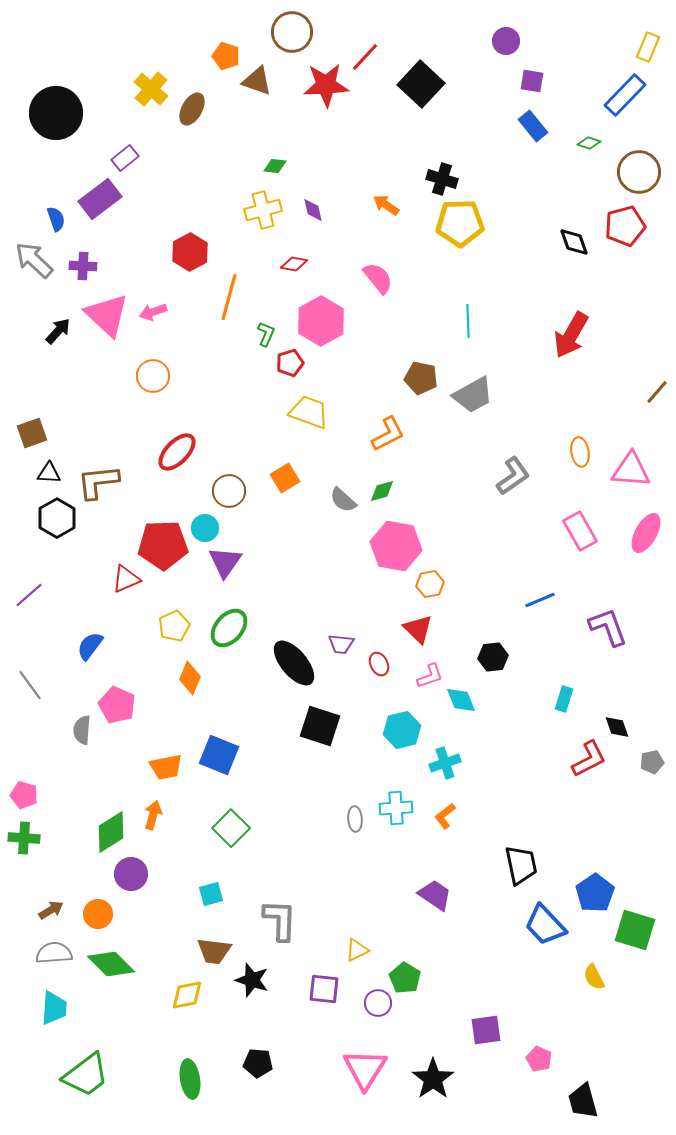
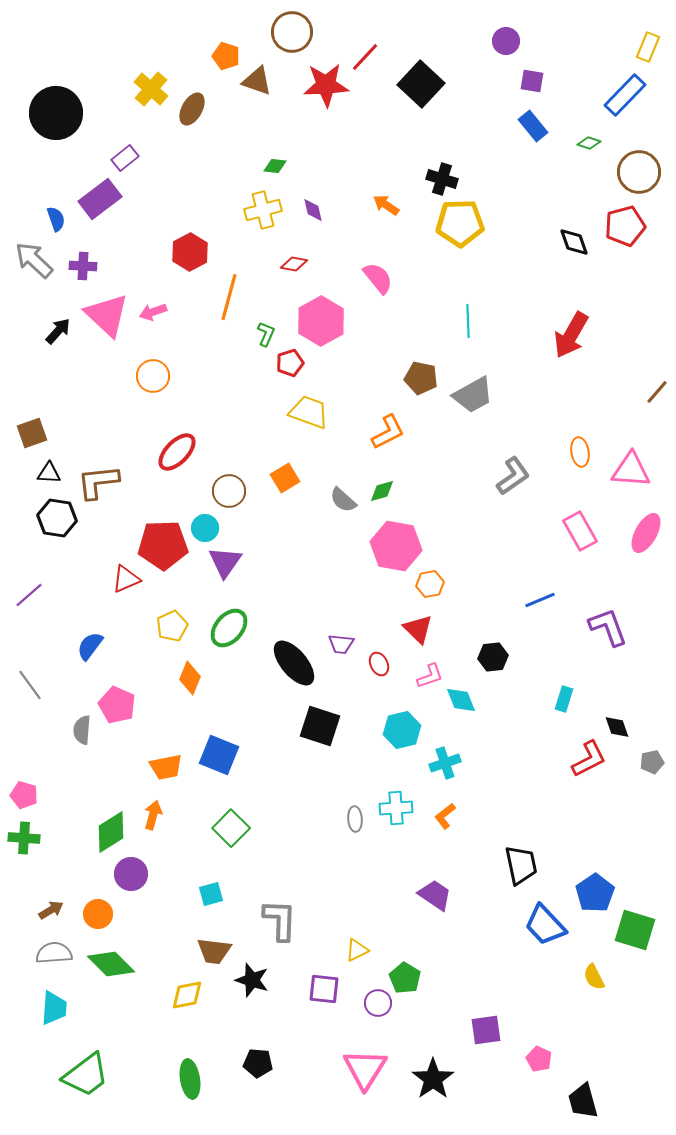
orange L-shape at (388, 434): moved 2 px up
black hexagon at (57, 518): rotated 21 degrees counterclockwise
yellow pentagon at (174, 626): moved 2 px left
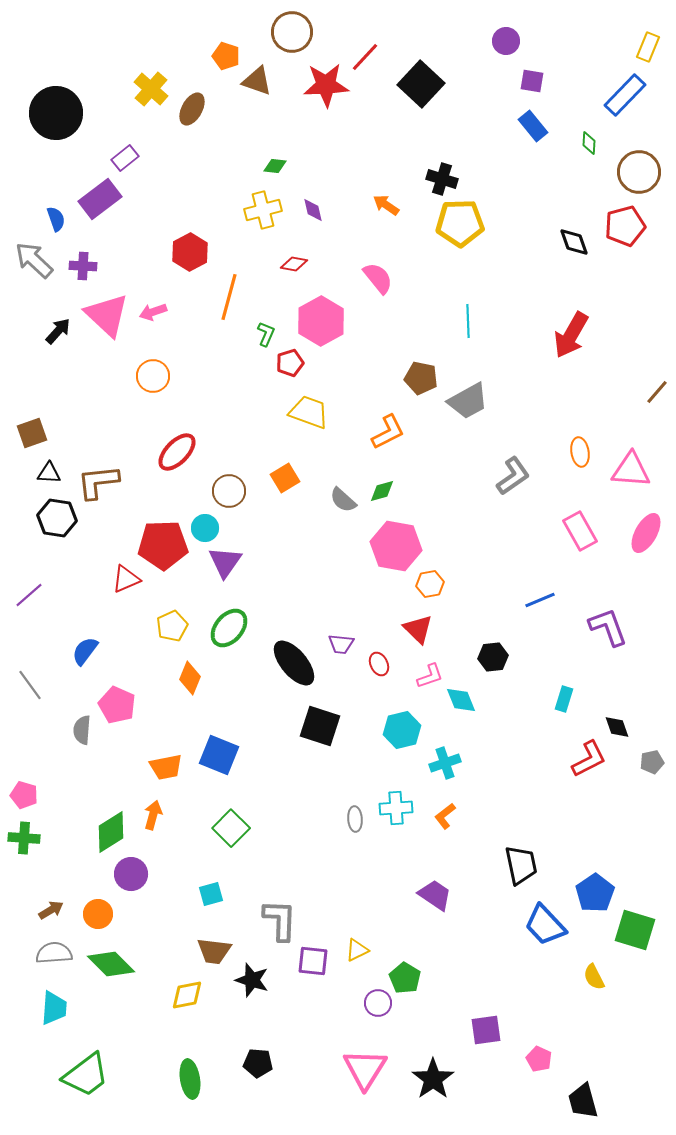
green diamond at (589, 143): rotated 75 degrees clockwise
gray trapezoid at (473, 395): moved 5 px left, 6 px down
blue semicircle at (90, 646): moved 5 px left, 5 px down
purple square at (324, 989): moved 11 px left, 28 px up
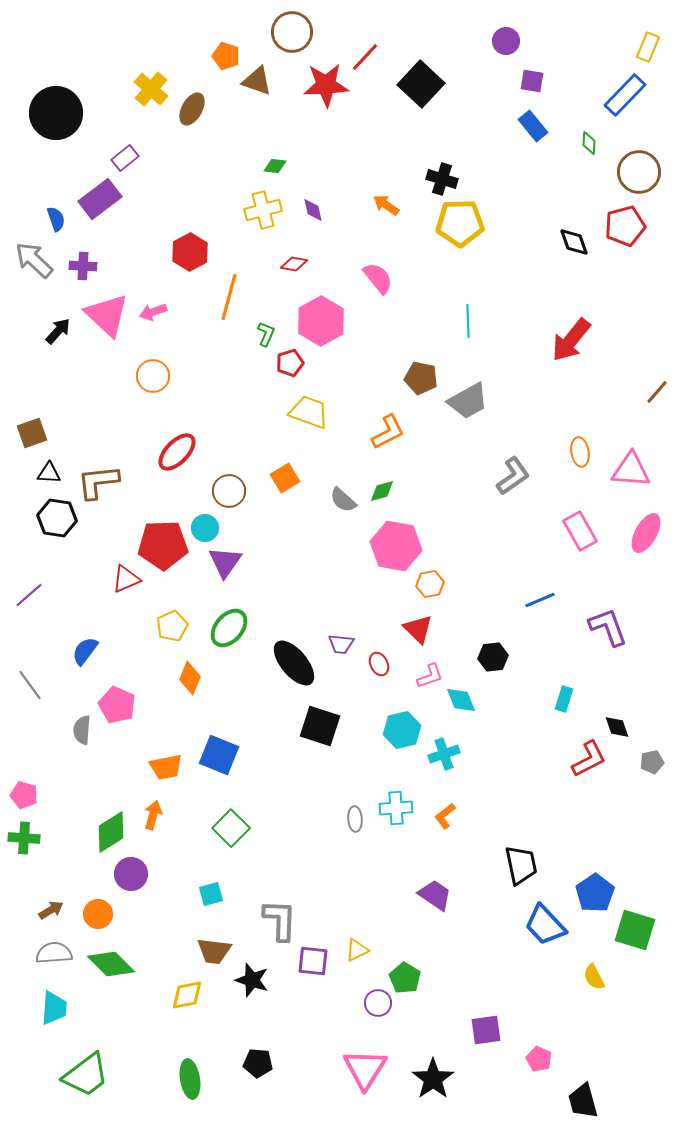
red arrow at (571, 335): moved 5 px down; rotated 9 degrees clockwise
cyan cross at (445, 763): moved 1 px left, 9 px up
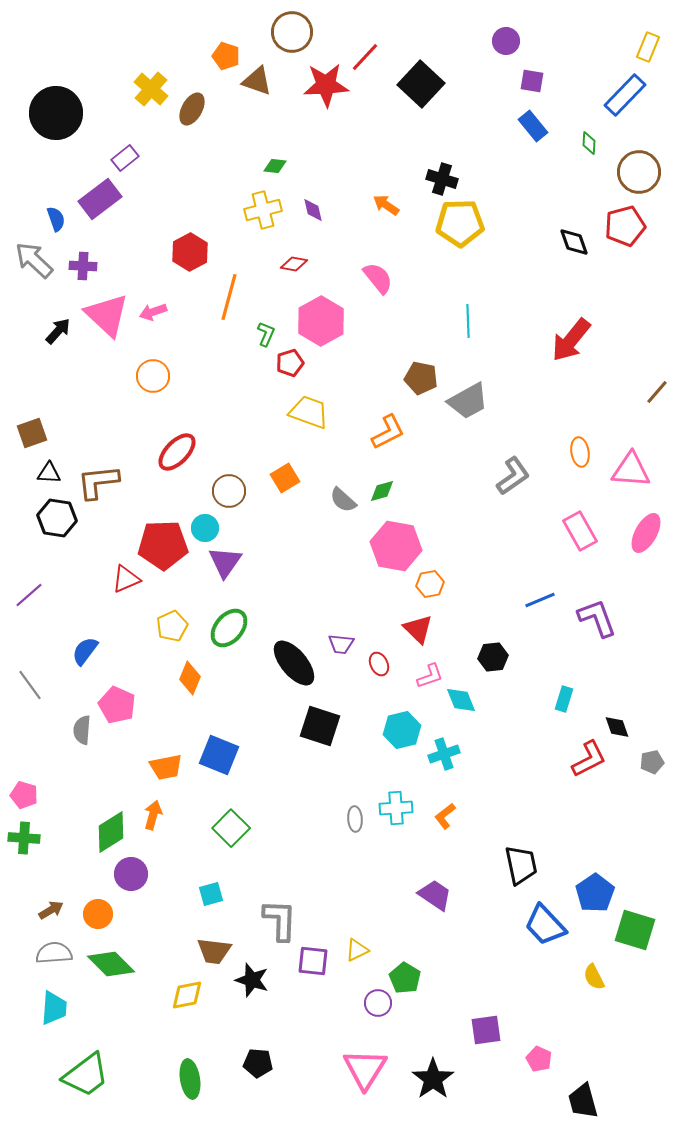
purple L-shape at (608, 627): moved 11 px left, 9 px up
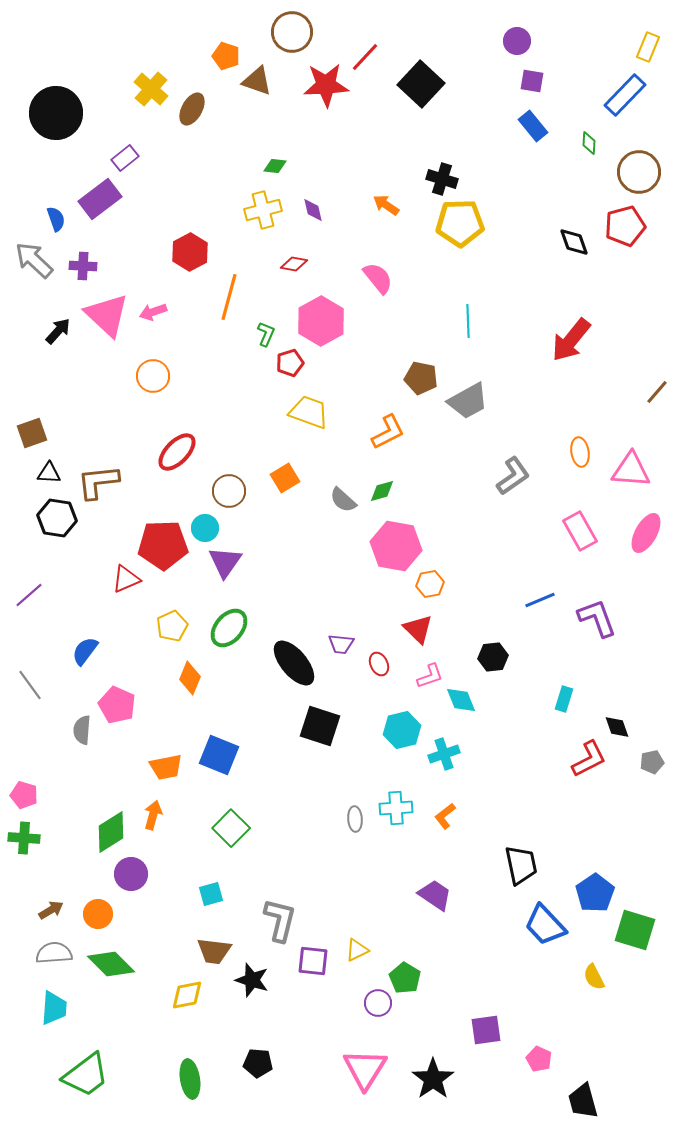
purple circle at (506, 41): moved 11 px right
gray L-shape at (280, 920): rotated 12 degrees clockwise
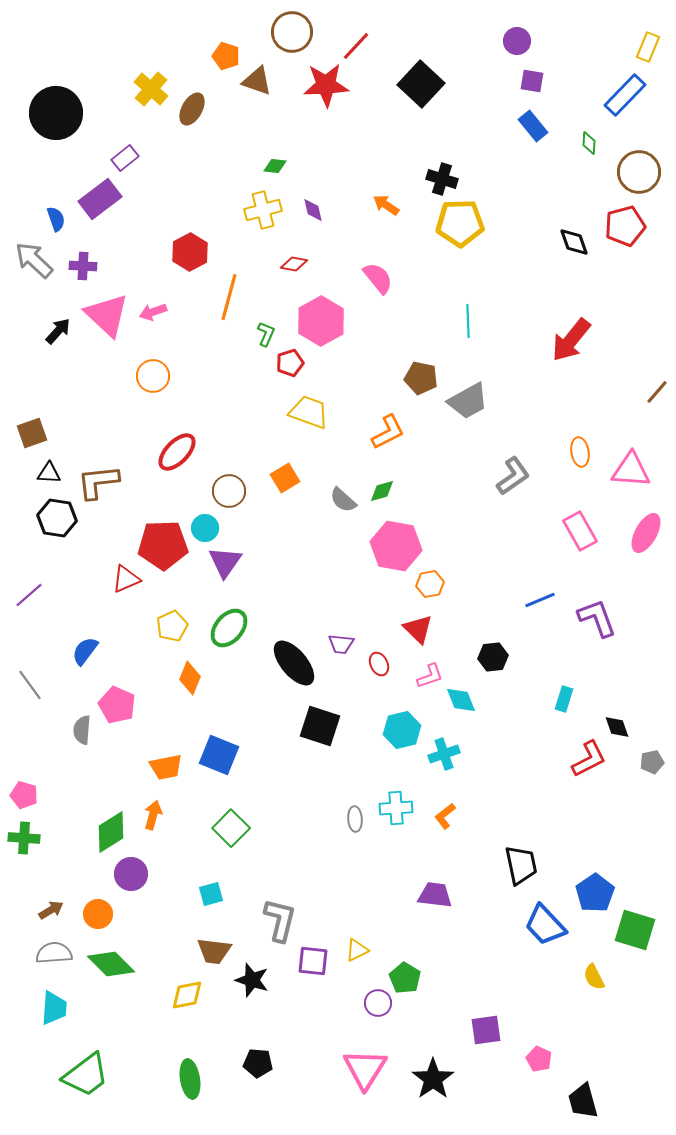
red line at (365, 57): moved 9 px left, 11 px up
purple trapezoid at (435, 895): rotated 27 degrees counterclockwise
